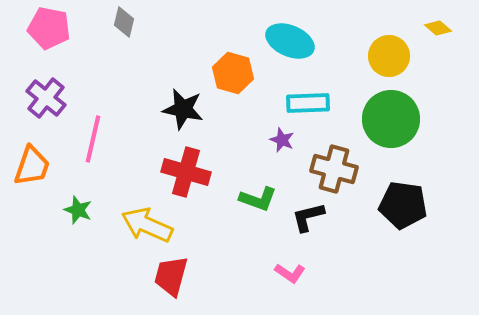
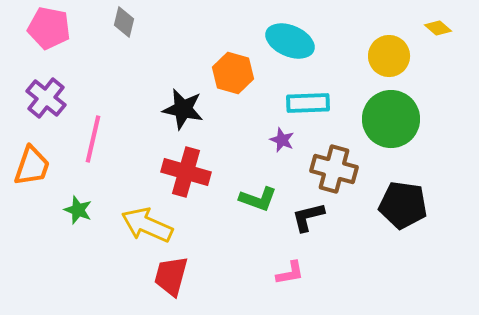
pink L-shape: rotated 44 degrees counterclockwise
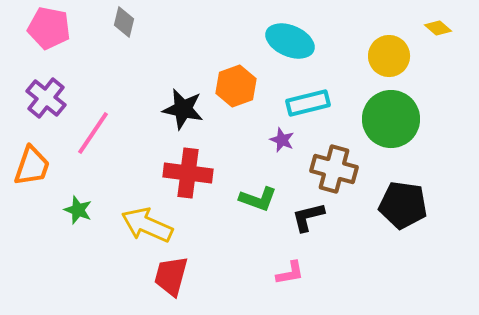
orange hexagon: moved 3 px right, 13 px down; rotated 24 degrees clockwise
cyan rectangle: rotated 12 degrees counterclockwise
pink line: moved 6 px up; rotated 21 degrees clockwise
red cross: moved 2 px right, 1 px down; rotated 9 degrees counterclockwise
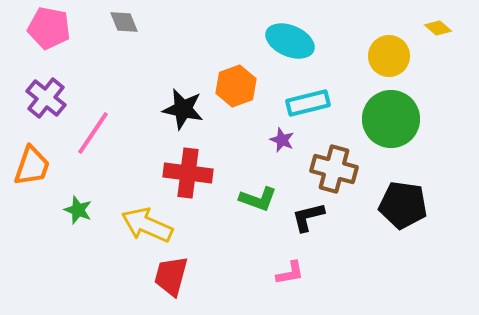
gray diamond: rotated 36 degrees counterclockwise
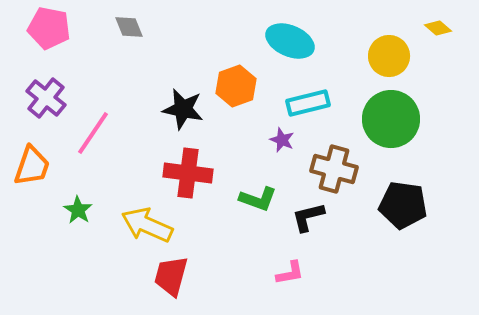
gray diamond: moved 5 px right, 5 px down
green star: rotated 12 degrees clockwise
